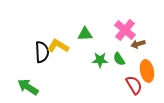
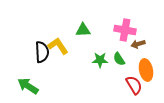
pink cross: rotated 30 degrees counterclockwise
green triangle: moved 2 px left, 4 px up
yellow L-shape: rotated 25 degrees clockwise
orange ellipse: moved 1 px left, 1 px up
green arrow: moved 1 px up
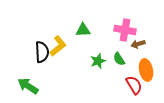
yellow L-shape: rotated 85 degrees clockwise
green star: moved 2 px left, 1 px down; rotated 21 degrees counterclockwise
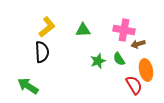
pink cross: moved 1 px left
yellow L-shape: moved 11 px left, 19 px up
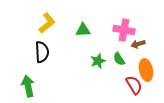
yellow L-shape: moved 4 px up
green arrow: rotated 45 degrees clockwise
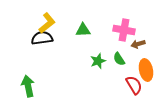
black semicircle: moved 14 px up; rotated 95 degrees counterclockwise
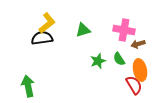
green triangle: rotated 14 degrees counterclockwise
orange ellipse: moved 6 px left
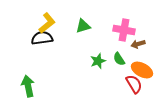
green triangle: moved 4 px up
orange ellipse: moved 2 px right; rotated 50 degrees counterclockwise
red semicircle: moved 1 px up
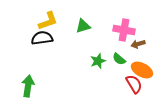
yellow L-shape: moved 1 px right, 2 px up; rotated 20 degrees clockwise
green semicircle: rotated 16 degrees counterclockwise
green arrow: rotated 20 degrees clockwise
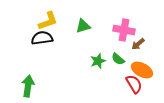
brown arrow: rotated 24 degrees counterclockwise
green semicircle: moved 1 px left
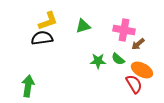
green star: rotated 21 degrees clockwise
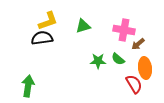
orange ellipse: moved 3 px right, 2 px up; rotated 55 degrees clockwise
